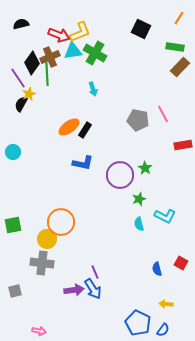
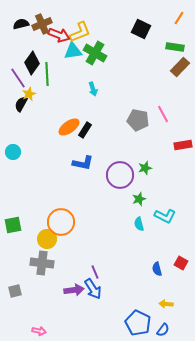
brown cross at (50, 57): moved 8 px left, 33 px up
green star at (145, 168): rotated 24 degrees clockwise
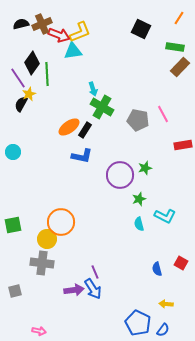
green cross at (95, 53): moved 7 px right, 54 px down
blue L-shape at (83, 163): moved 1 px left, 7 px up
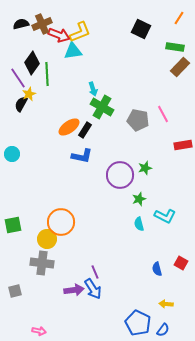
cyan circle at (13, 152): moved 1 px left, 2 px down
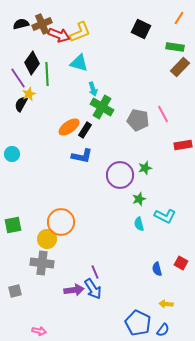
cyan triangle at (73, 51): moved 6 px right, 12 px down; rotated 24 degrees clockwise
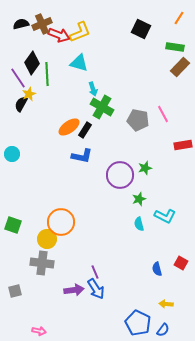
green square at (13, 225): rotated 30 degrees clockwise
blue arrow at (93, 289): moved 3 px right
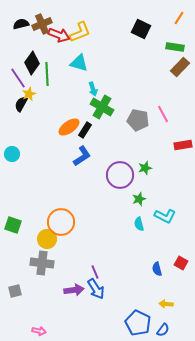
blue L-shape at (82, 156): rotated 45 degrees counterclockwise
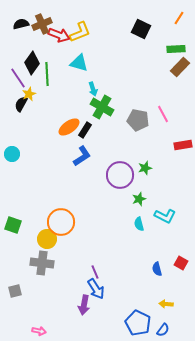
green rectangle at (175, 47): moved 1 px right, 2 px down; rotated 12 degrees counterclockwise
purple arrow at (74, 290): moved 10 px right, 15 px down; rotated 108 degrees clockwise
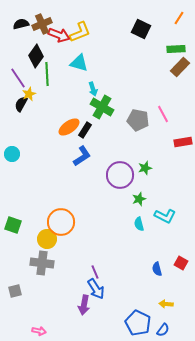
black diamond at (32, 63): moved 4 px right, 7 px up
red rectangle at (183, 145): moved 3 px up
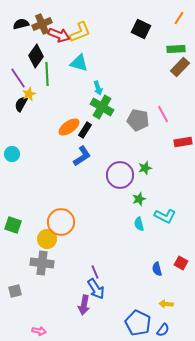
cyan arrow at (93, 89): moved 5 px right, 1 px up
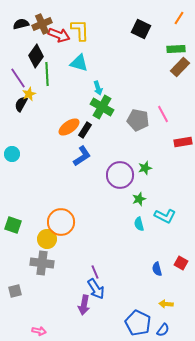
yellow L-shape at (80, 32): moved 2 px up; rotated 70 degrees counterclockwise
